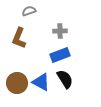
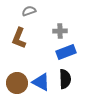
blue rectangle: moved 6 px right, 3 px up
black semicircle: rotated 30 degrees clockwise
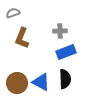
gray semicircle: moved 16 px left, 2 px down
brown L-shape: moved 3 px right
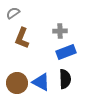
gray semicircle: rotated 16 degrees counterclockwise
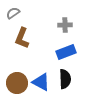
gray cross: moved 5 px right, 6 px up
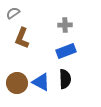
blue rectangle: moved 1 px up
